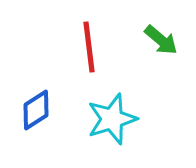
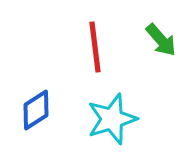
green arrow: rotated 9 degrees clockwise
red line: moved 6 px right
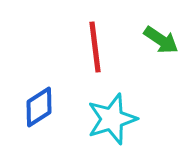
green arrow: rotated 15 degrees counterclockwise
blue diamond: moved 3 px right, 3 px up
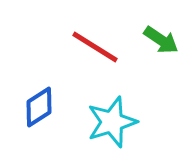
red line: rotated 51 degrees counterclockwise
cyan star: moved 3 px down
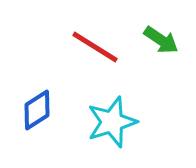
blue diamond: moved 2 px left, 3 px down
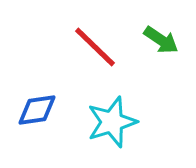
red line: rotated 12 degrees clockwise
blue diamond: rotated 24 degrees clockwise
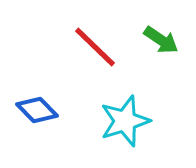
blue diamond: rotated 54 degrees clockwise
cyan star: moved 13 px right, 1 px up
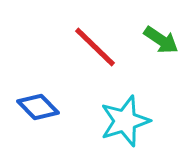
blue diamond: moved 1 px right, 3 px up
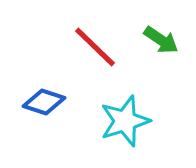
blue diamond: moved 6 px right, 5 px up; rotated 27 degrees counterclockwise
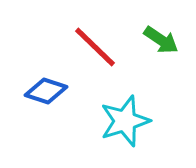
blue diamond: moved 2 px right, 11 px up
